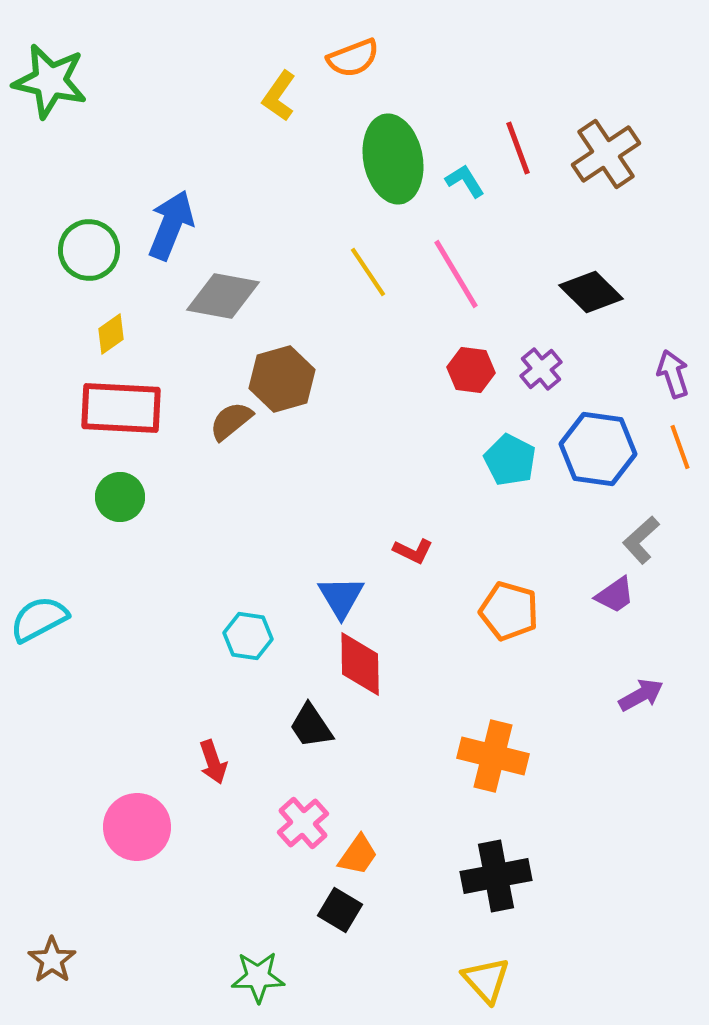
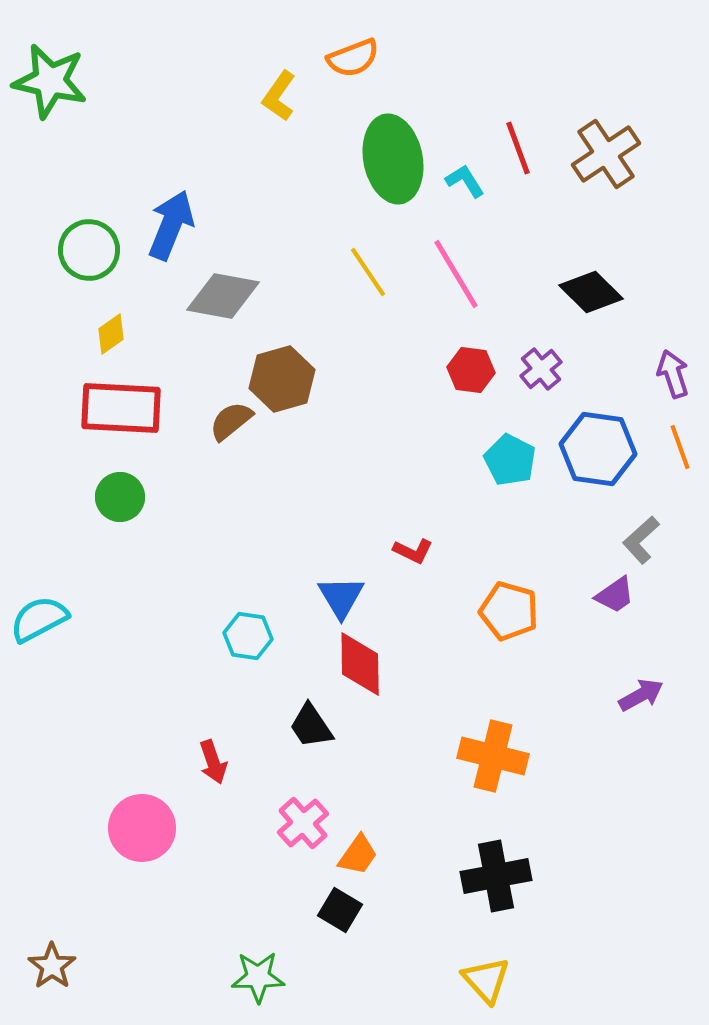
pink circle at (137, 827): moved 5 px right, 1 px down
brown star at (52, 960): moved 6 px down
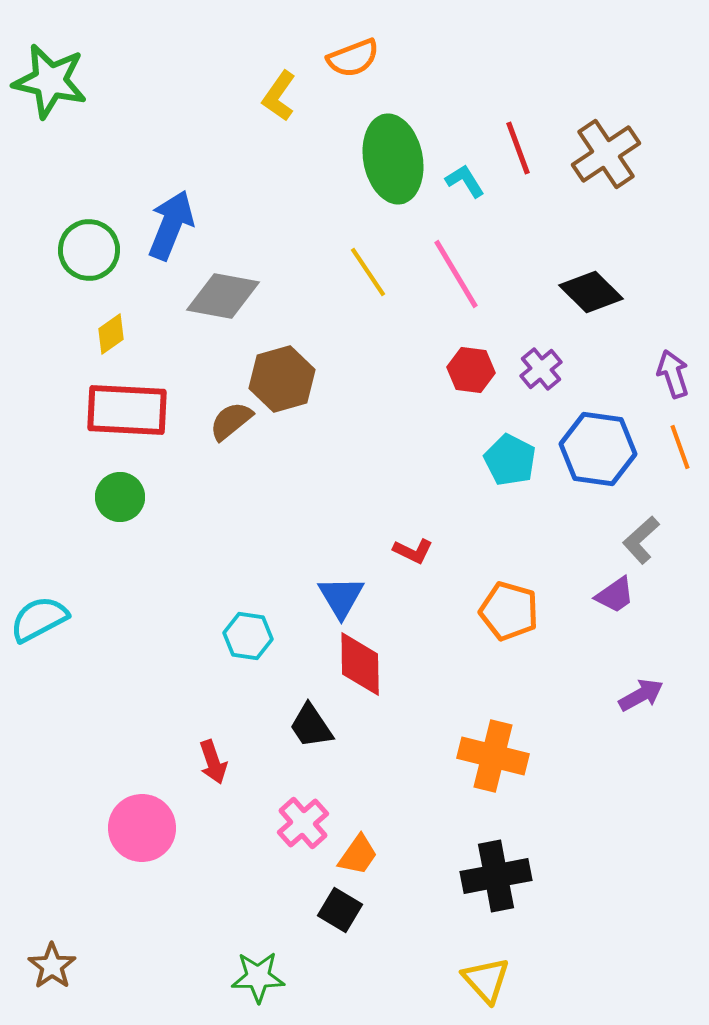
red rectangle at (121, 408): moved 6 px right, 2 px down
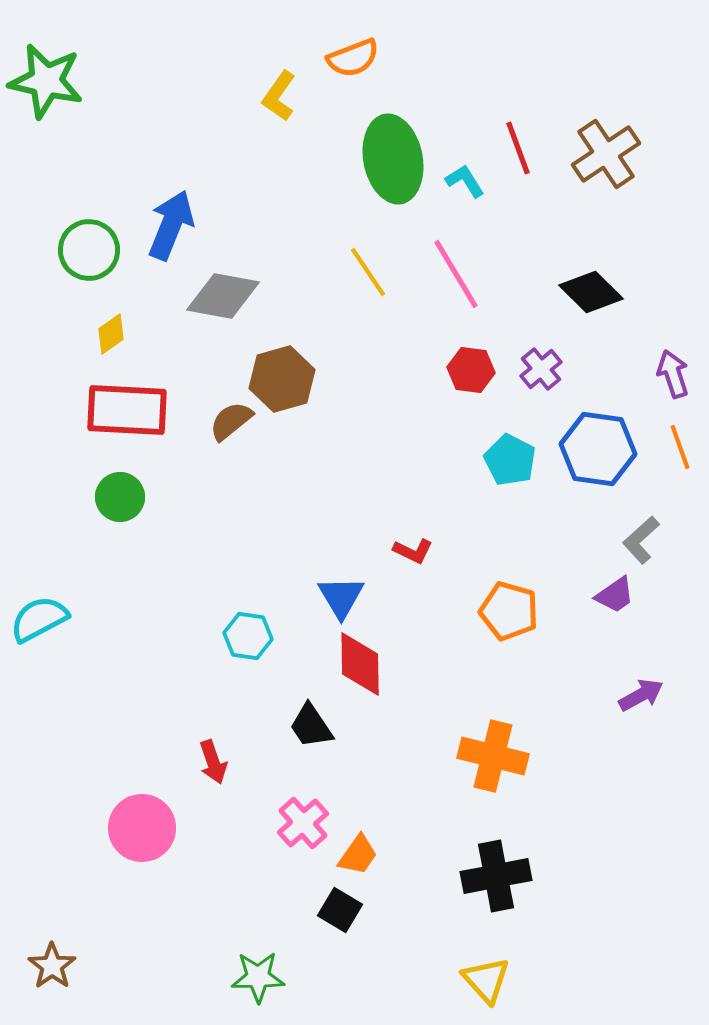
green star at (50, 81): moved 4 px left
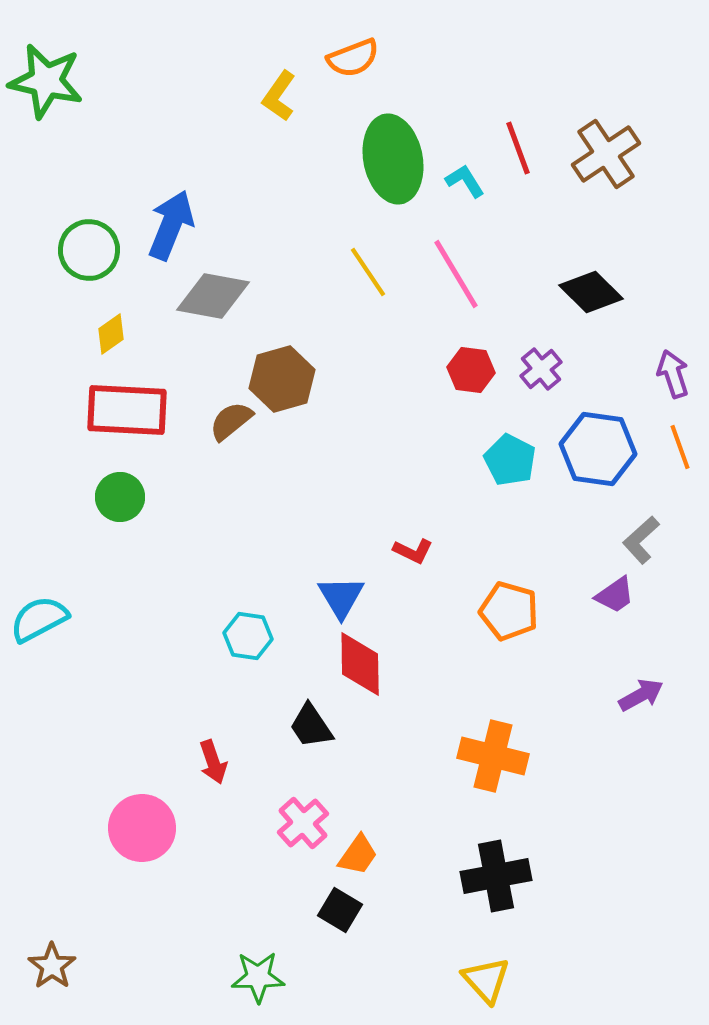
gray diamond at (223, 296): moved 10 px left
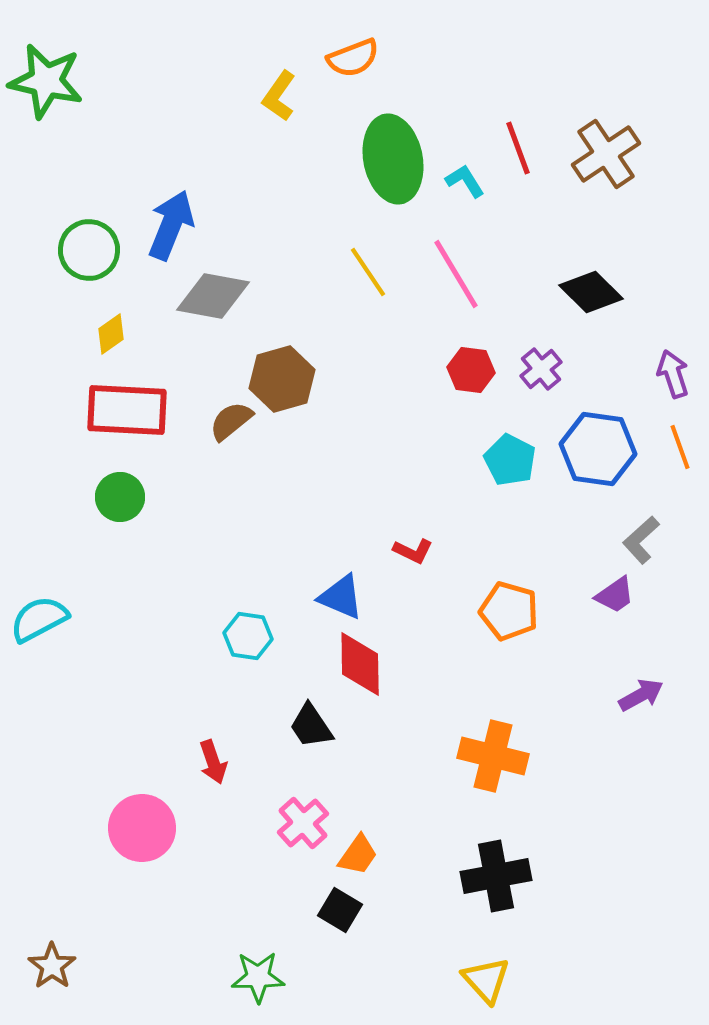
blue triangle at (341, 597): rotated 36 degrees counterclockwise
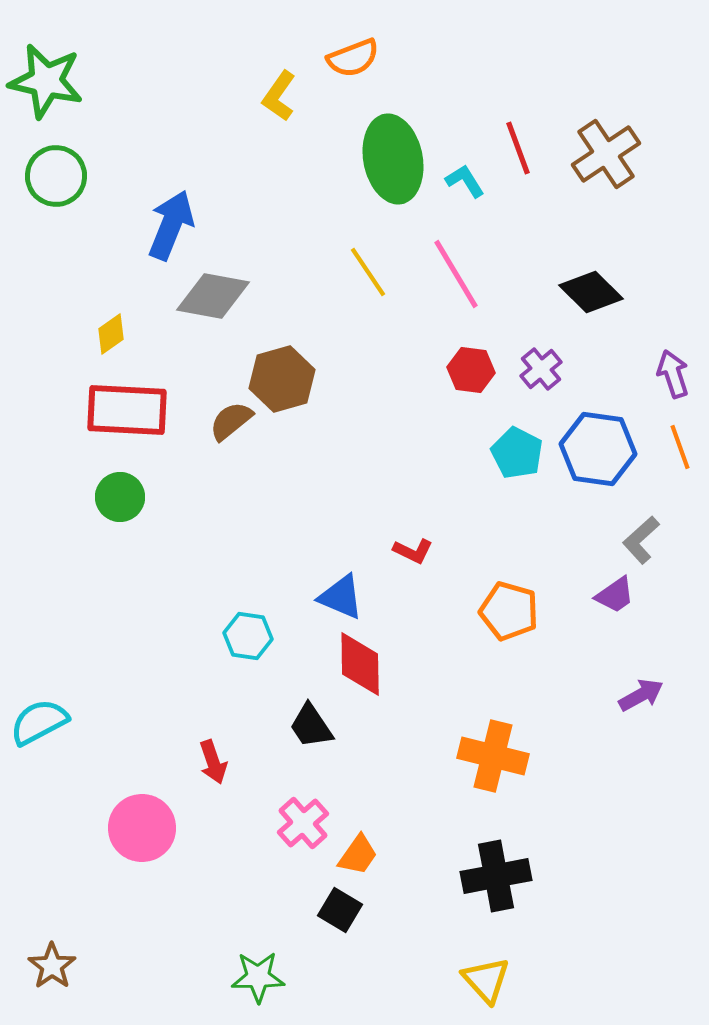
green circle at (89, 250): moved 33 px left, 74 px up
cyan pentagon at (510, 460): moved 7 px right, 7 px up
cyan semicircle at (39, 619): moved 103 px down
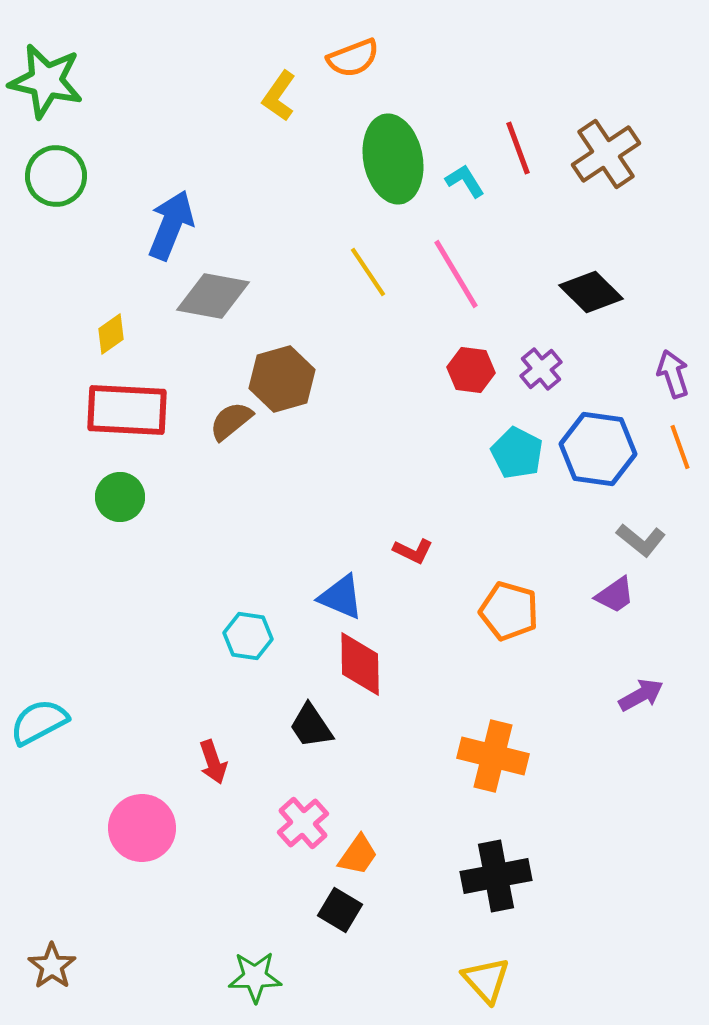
gray L-shape at (641, 540): rotated 99 degrees counterclockwise
green star at (258, 977): moved 3 px left
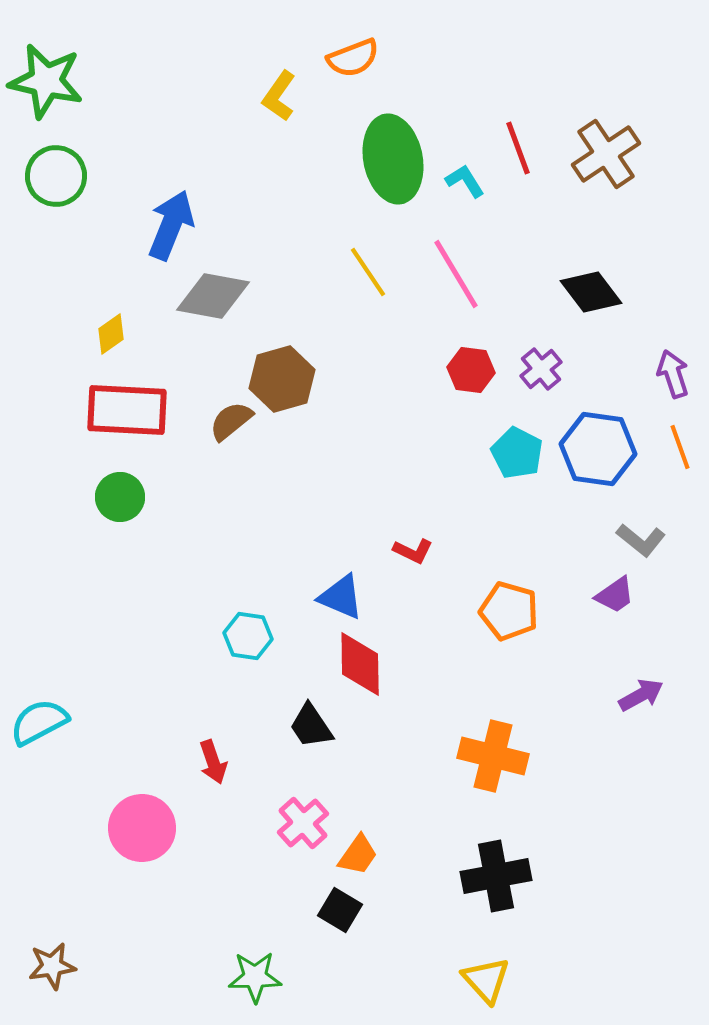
black diamond at (591, 292): rotated 8 degrees clockwise
brown star at (52, 966): rotated 27 degrees clockwise
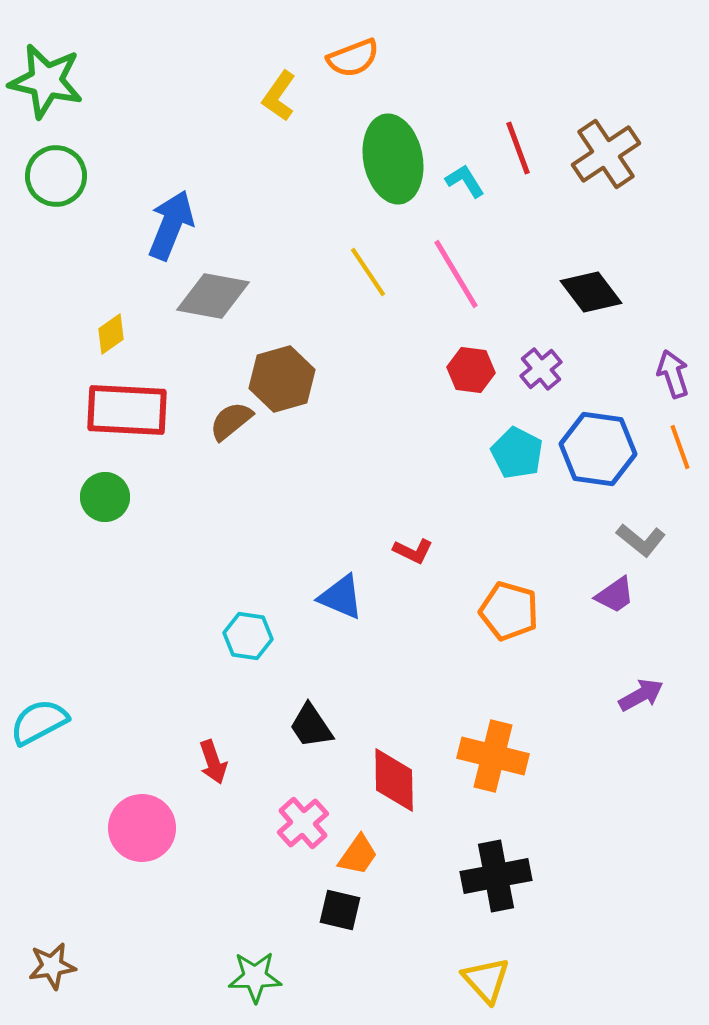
green circle at (120, 497): moved 15 px left
red diamond at (360, 664): moved 34 px right, 116 px down
black square at (340, 910): rotated 18 degrees counterclockwise
